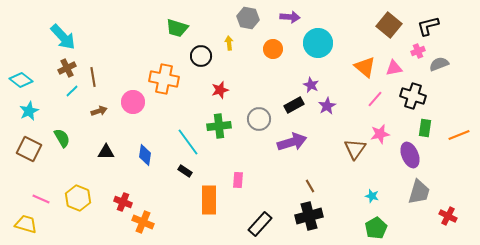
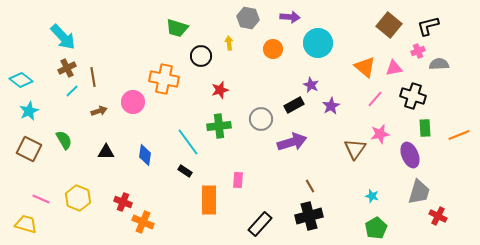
gray semicircle at (439, 64): rotated 18 degrees clockwise
purple star at (327, 106): moved 4 px right
gray circle at (259, 119): moved 2 px right
green rectangle at (425, 128): rotated 12 degrees counterclockwise
green semicircle at (62, 138): moved 2 px right, 2 px down
red cross at (448, 216): moved 10 px left
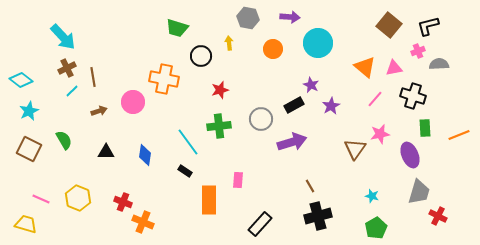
black cross at (309, 216): moved 9 px right
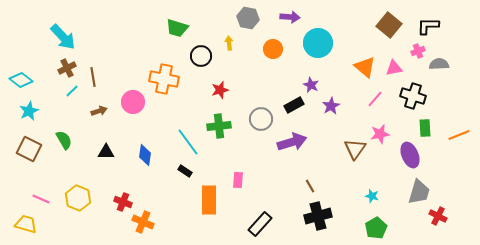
black L-shape at (428, 26): rotated 15 degrees clockwise
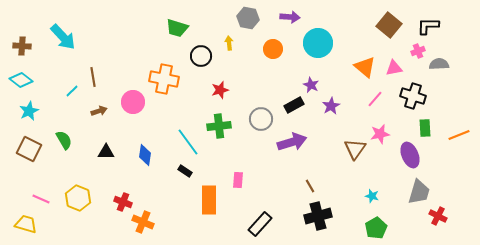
brown cross at (67, 68): moved 45 px left, 22 px up; rotated 30 degrees clockwise
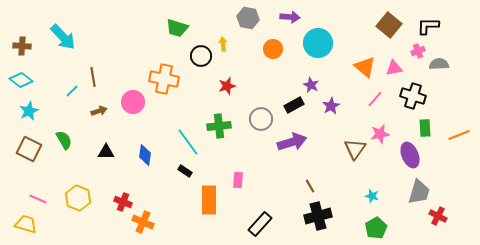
yellow arrow at (229, 43): moved 6 px left, 1 px down
red star at (220, 90): moved 7 px right, 4 px up
pink line at (41, 199): moved 3 px left
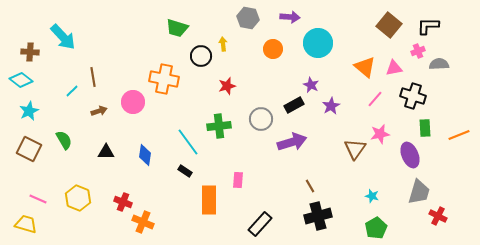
brown cross at (22, 46): moved 8 px right, 6 px down
